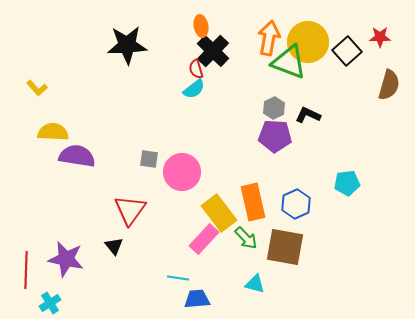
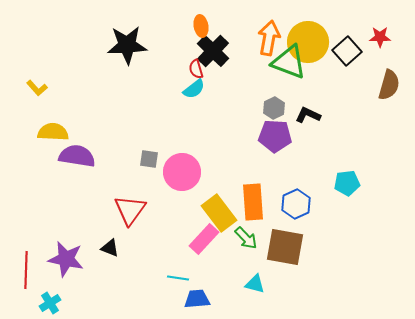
orange rectangle: rotated 9 degrees clockwise
black triangle: moved 4 px left, 2 px down; rotated 30 degrees counterclockwise
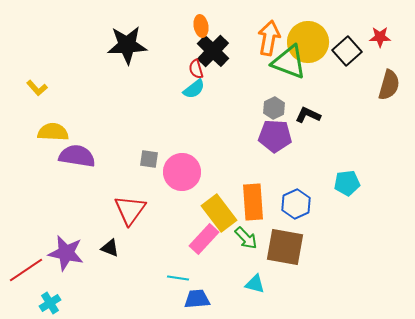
purple star: moved 6 px up
red line: rotated 54 degrees clockwise
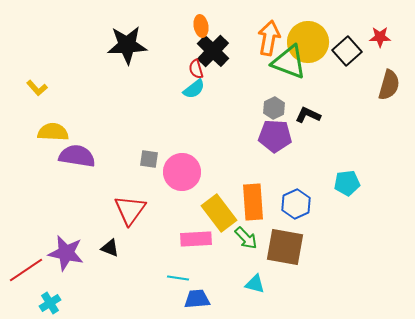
pink rectangle: moved 8 px left; rotated 44 degrees clockwise
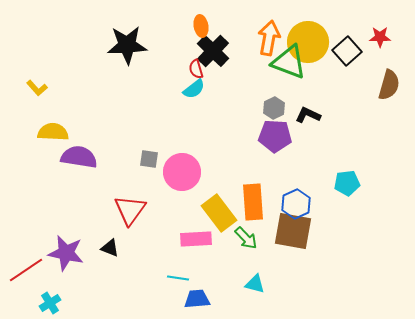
purple semicircle: moved 2 px right, 1 px down
brown square: moved 8 px right, 16 px up
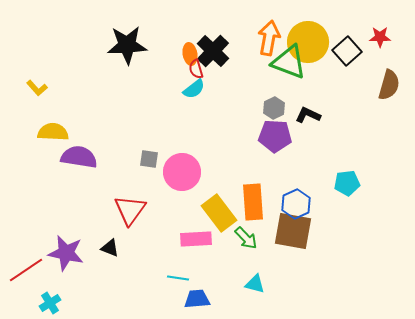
orange ellipse: moved 11 px left, 28 px down
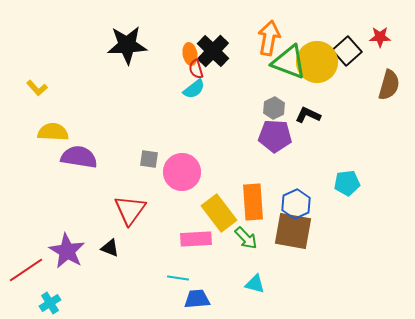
yellow circle: moved 9 px right, 20 px down
purple star: moved 1 px right, 2 px up; rotated 18 degrees clockwise
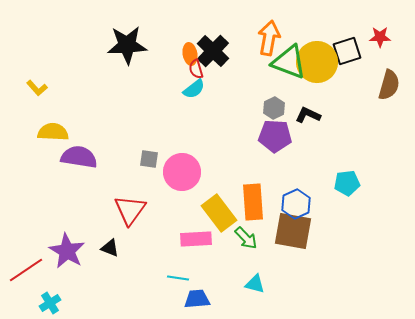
black square: rotated 24 degrees clockwise
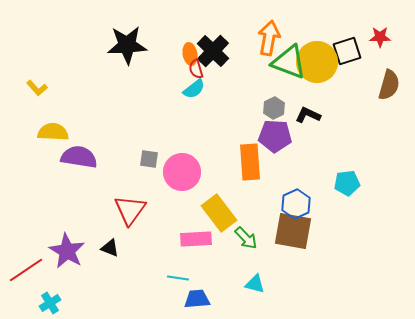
orange rectangle: moved 3 px left, 40 px up
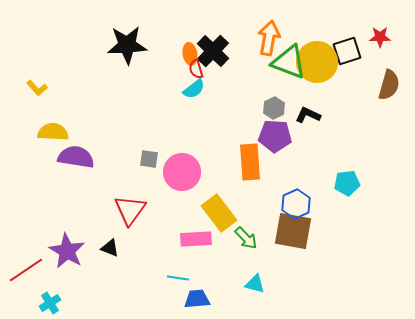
purple semicircle: moved 3 px left
